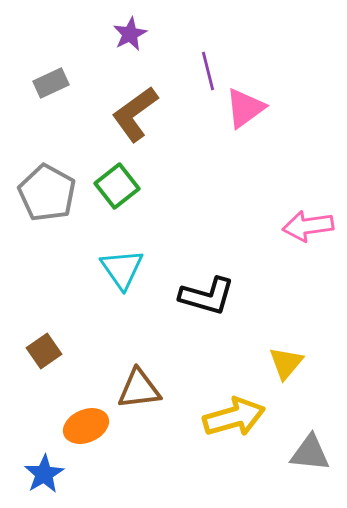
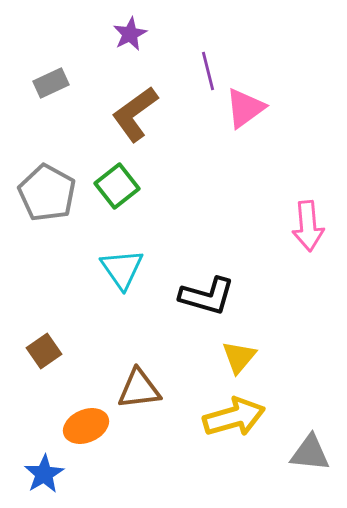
pink arrow: rotated 87 degrees counterclockwise
yellow triangle: moved 47 px left, 6 px up
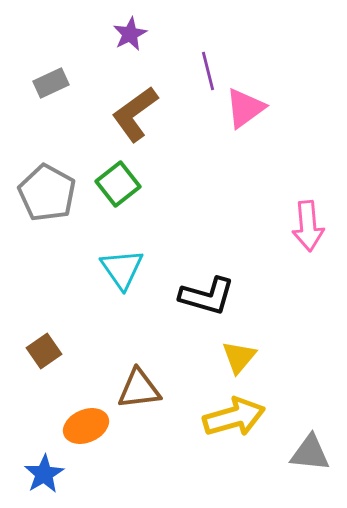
green square: moved 1 px right, 2 px up
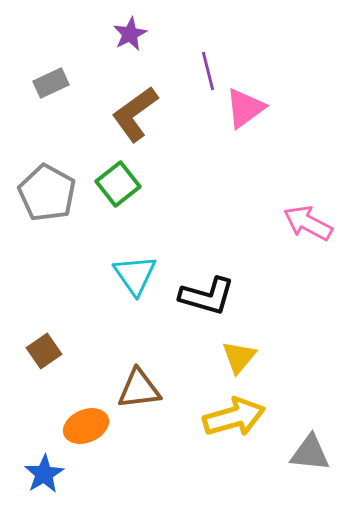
pink arrow: moved 3 px up; rotated 123 degrees clockwise
cyan triangle: moved 13 px right, 6 px down
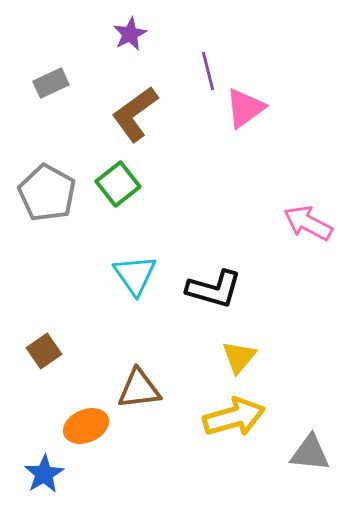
black L-shape: moved 7 px right, 7 px up
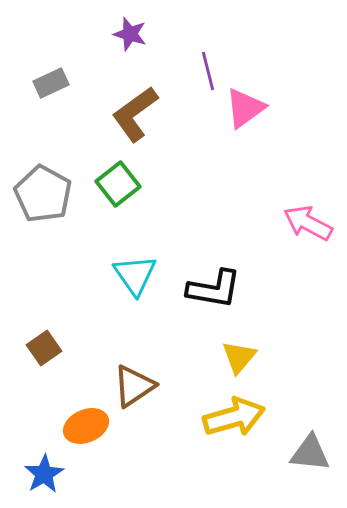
purple star: rotated 28 degrees counterclockwise
gray pentagon: moved 4 px left, 1 px down
black L-shape: rotated 6 degrees counterclockwise
brown square: moved 3 px up
brown triangle: moved 5 px left, 3 px up; rotated 27 degrees counterclockwise
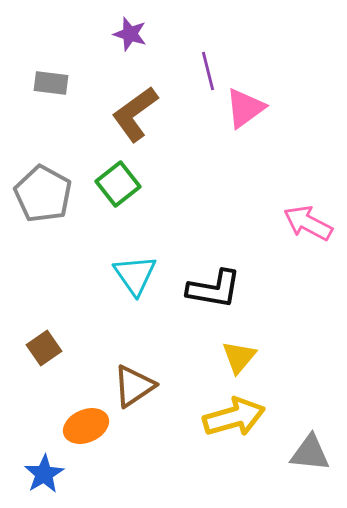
gray rectangle: rotated 32 degrees clockwise
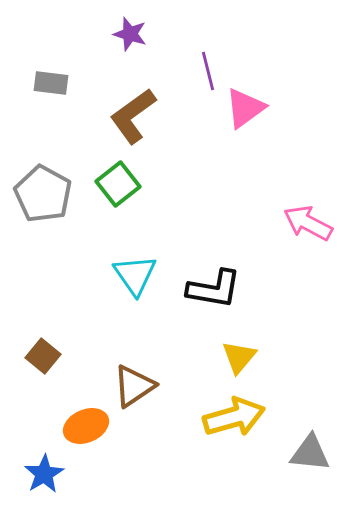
brown L-shape: moved 2 px left, 2 px down
brown square: moved 1 px left, 8 px down; rotated 16 degrees counterclockwise
